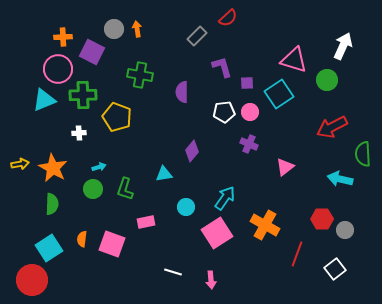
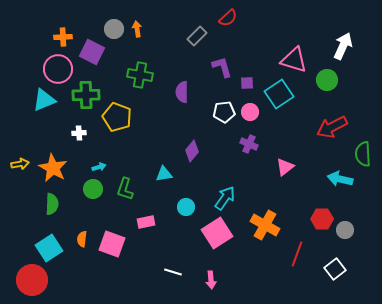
green cross at (83, 95): moved 3 px right
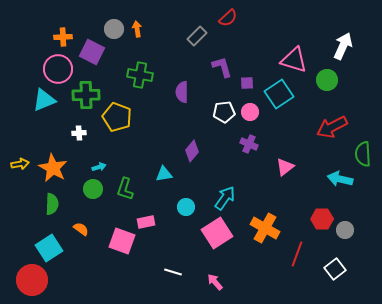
orange cross at (265, 225): moved 3 px down
orange semicircle at (82, 239): moved 1 px left, 10 px up; rotated 119 degrees clockwise
pink square at (112, 244): moved 10 px right, 3 px up
pink arrow at (211, 280): moved 4 px right, 2 px down; rotated 144 degrees clockwise
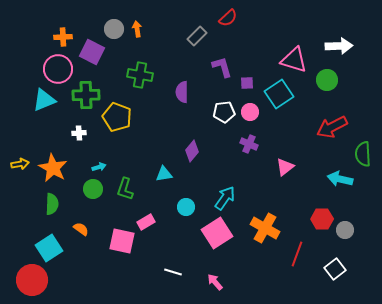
white arrow at (343, 46): moved 4 px left; rotated 64 degrees clockwise
pink rectangle at (146, 222): rotated 18 degrees counterclockwise
pink square at (122, 241): rotated 8 degrees counterclockwise
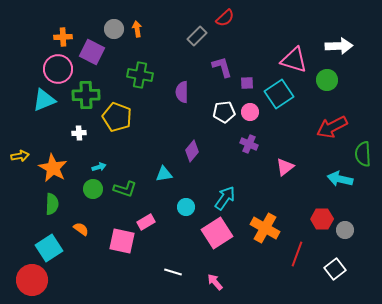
red semicircle at (228, 18): moved 3 px left
yellow arrow at (20, 164): moved 8 px up
green L-shape at (125, 189): rotated 90 degrees counterclockwise
